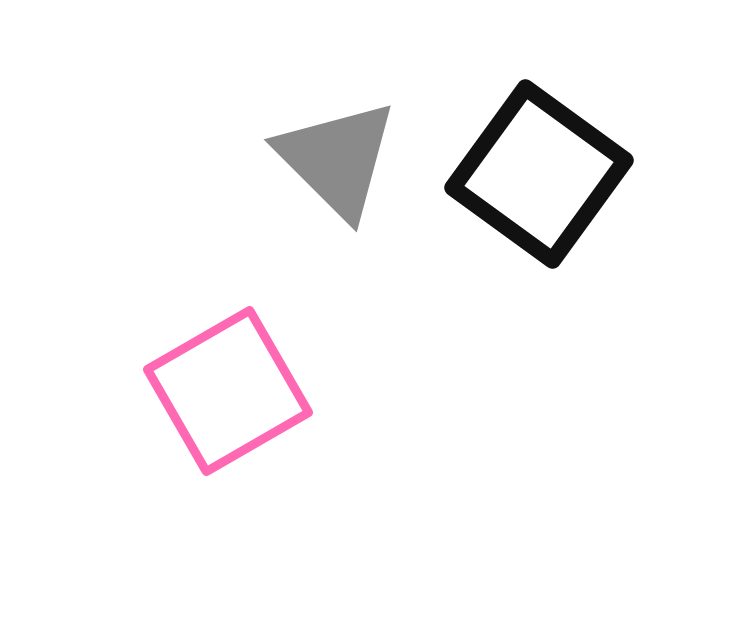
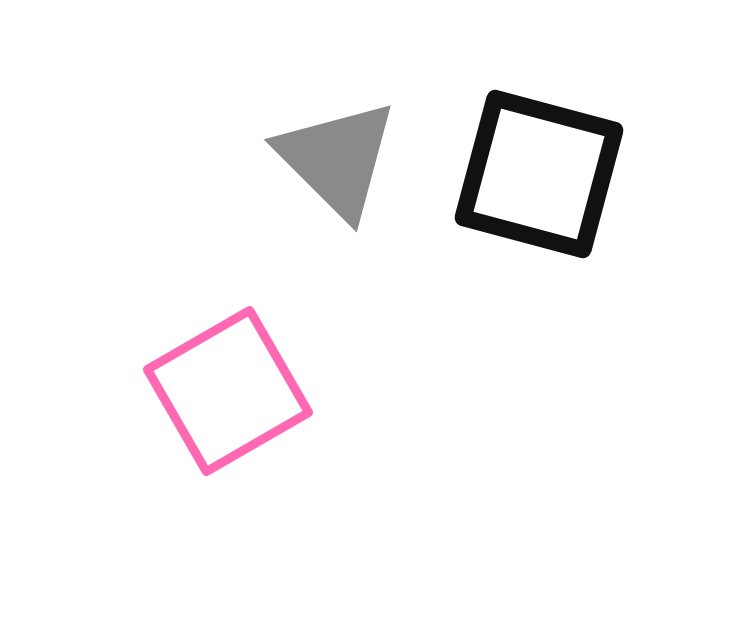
black square: rotated 21 degrees counterclockwise
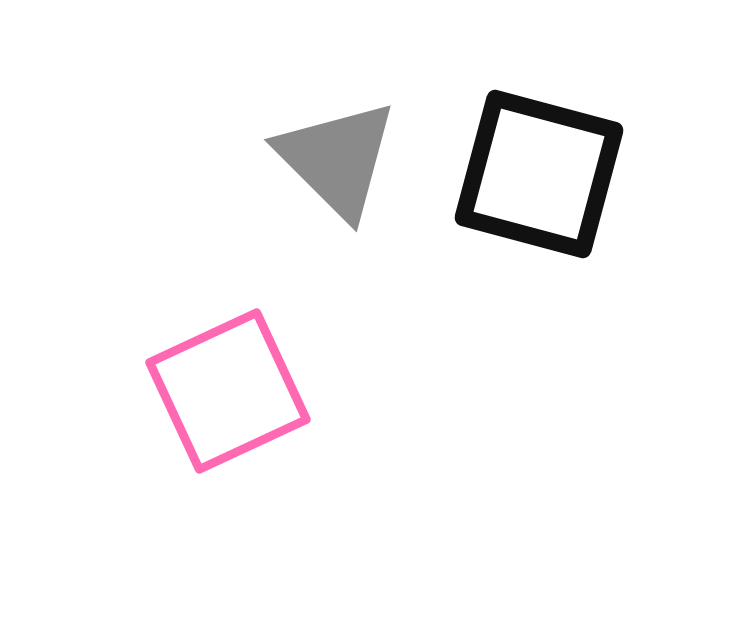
pink square: rotated 5 degrees clockwise
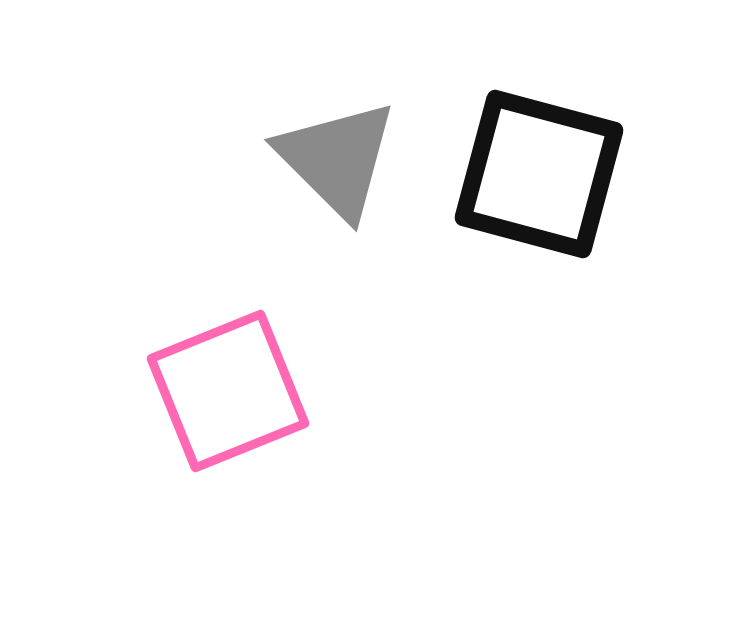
pink square: rotated 3 degrees clockwise
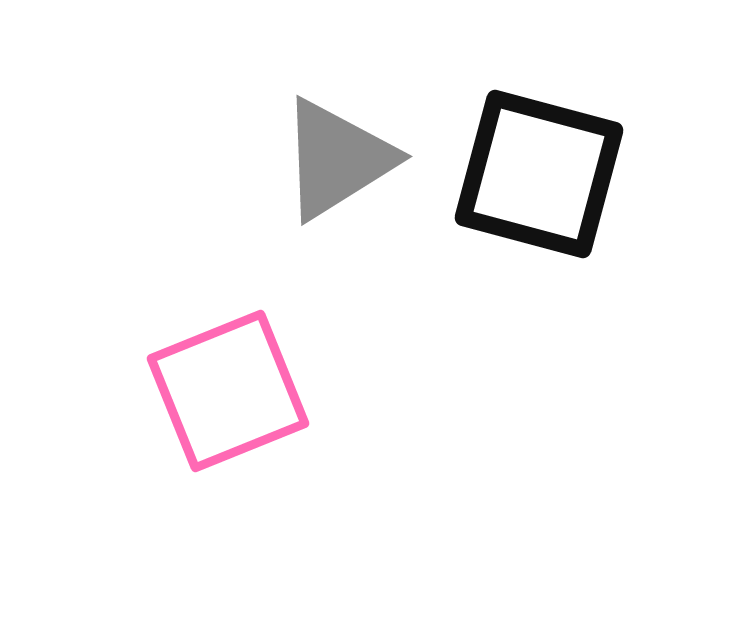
gray triangle: rotated 43 degrees clockwise
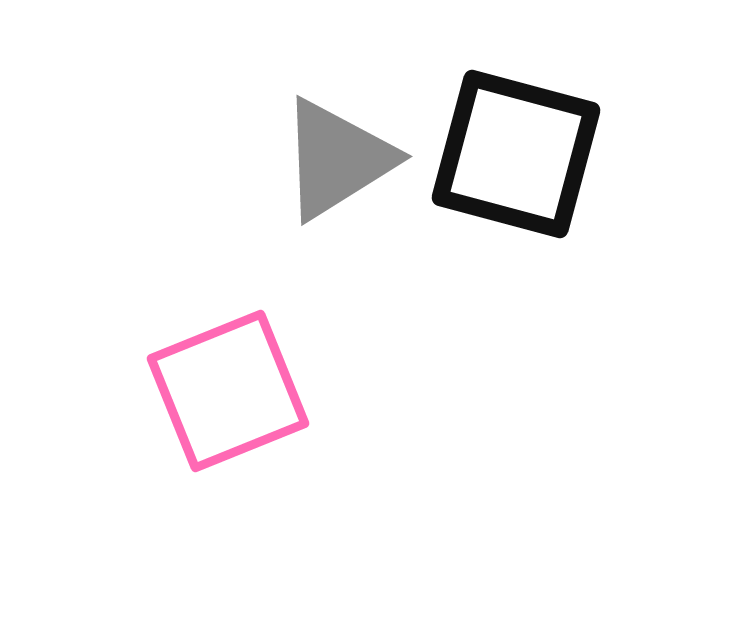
black square: moved 23 px left, 20 px up
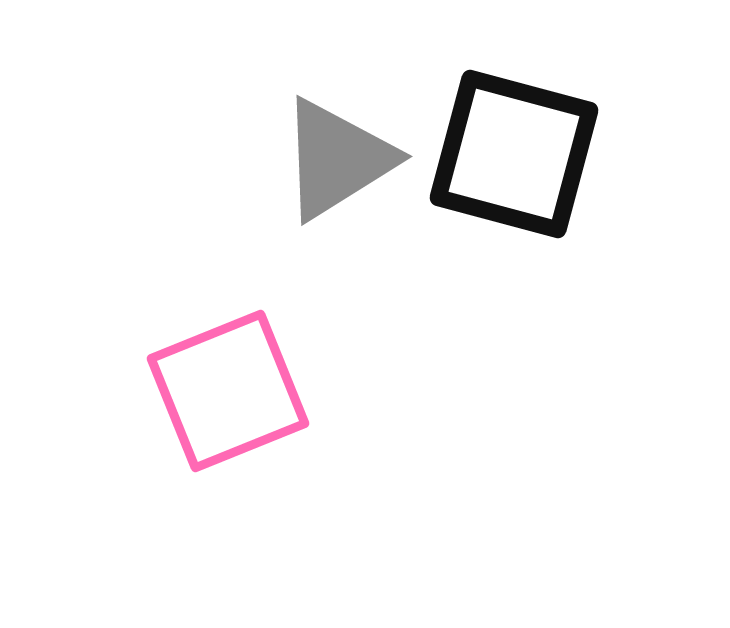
black square: moved 2 px left
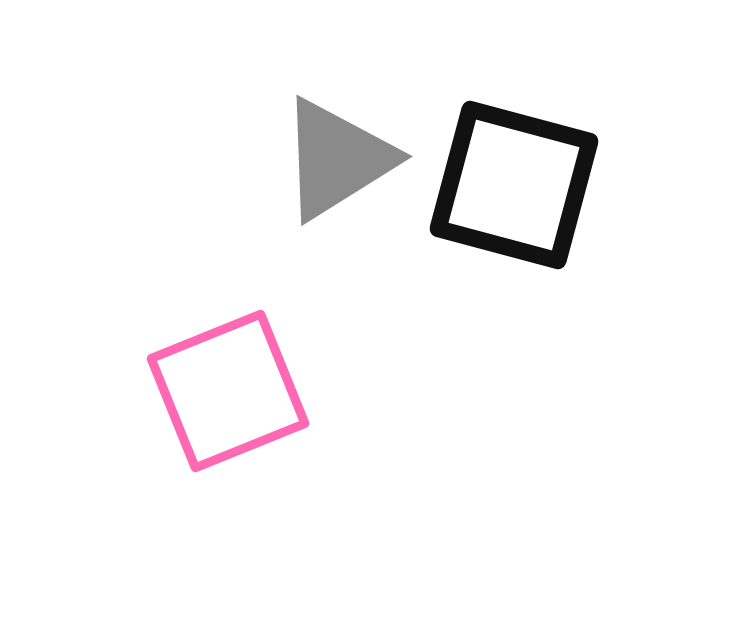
black square: moved 31 px down
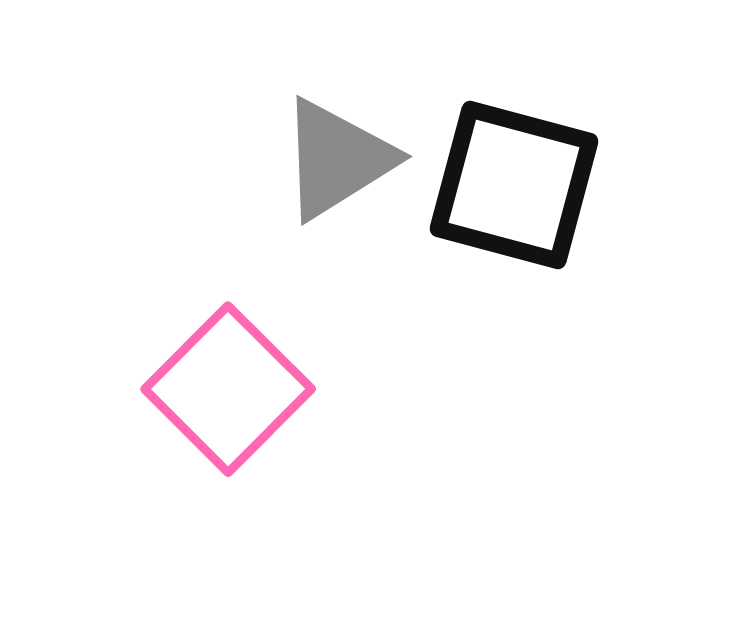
pink square: moved 2 px up; rotated 23 degrees counterclockwise
